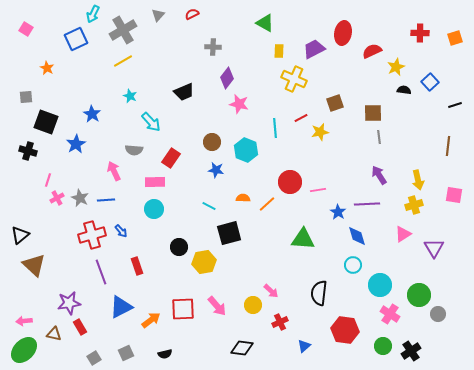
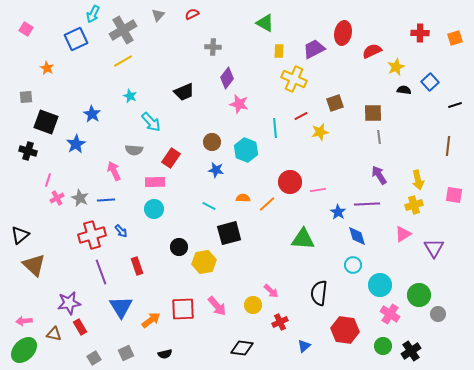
red line at (301, 118): moved 2 px up
blue triangle at (121, 307): rotated 35 degrees counterclockwise
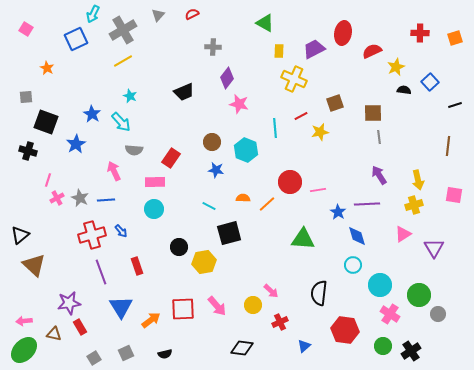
cyan arrow at (151, 122): moved 30 px left
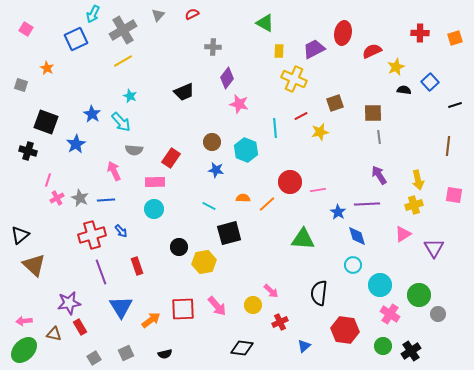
gray square at (26, 97): moved 5 px left, 12 px up; rotated 24 degrees clockwise
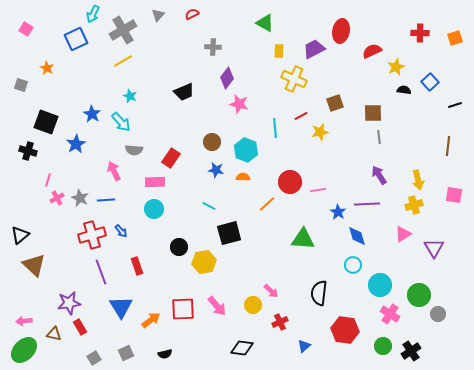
red ellipse at (343, 33): moved 2 px left, 2 px up
orange semicircle at (243, 198): moved 21 px up
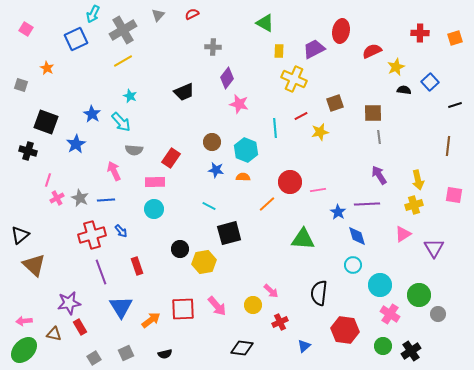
black circle at (179, 247): moved 1 px right, 2 px down
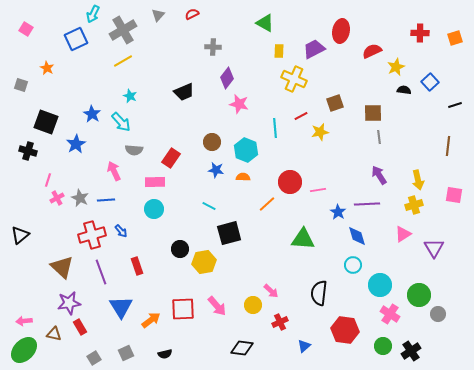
brown triangle at (34, 265): moved 28 px right, 2 px down
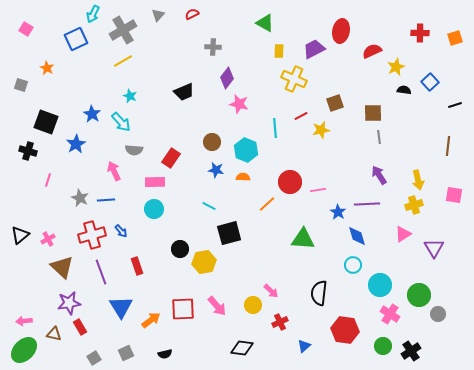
yellow star at (320, 132): moved 1 px right, 2 px up
pink cross at (57, 198): moved 9 px left, 41 px down
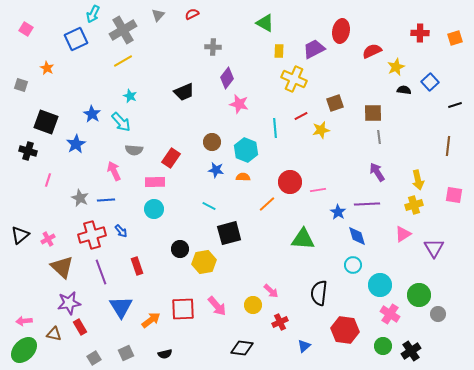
purple arrow at (379, 175): moved 2 px left, 3 px up
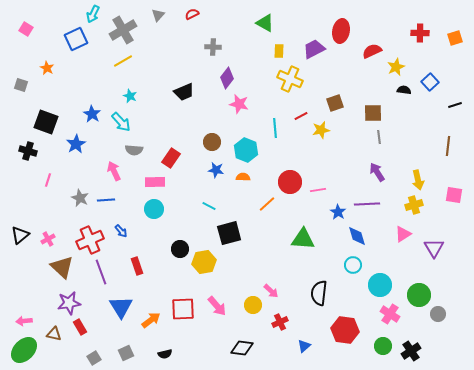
yellow cross at (294, 79): moved 4 px left
red cross at (92, 235): moved 2 px left, 5 px down; rotated 8 degrees counterclockwise
